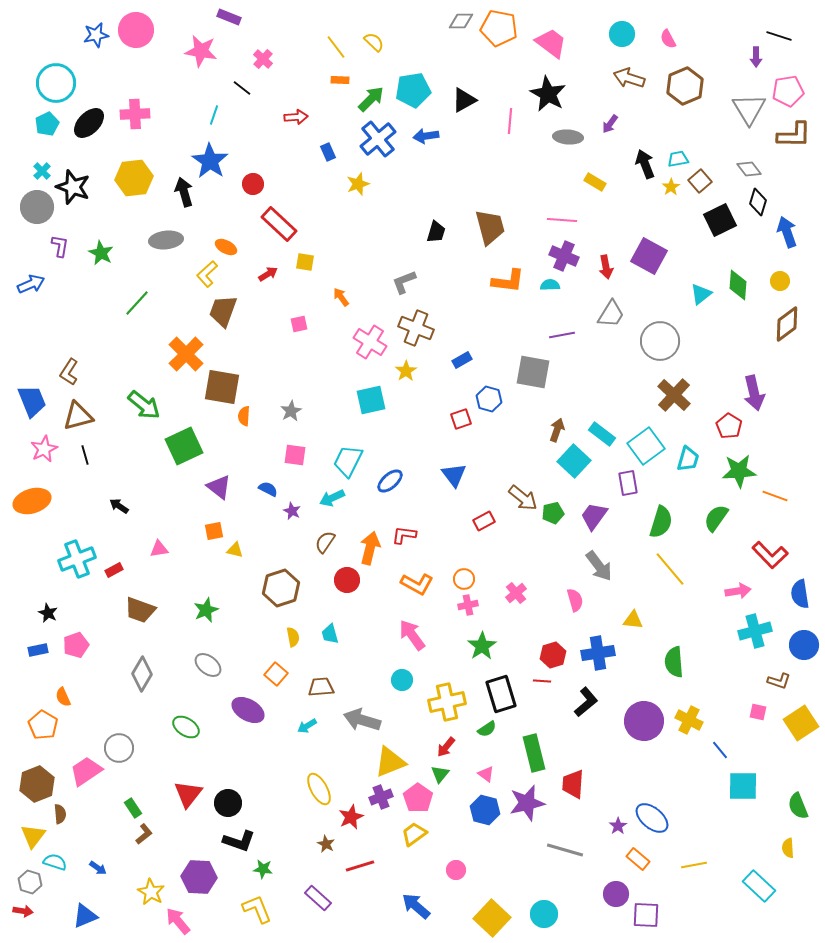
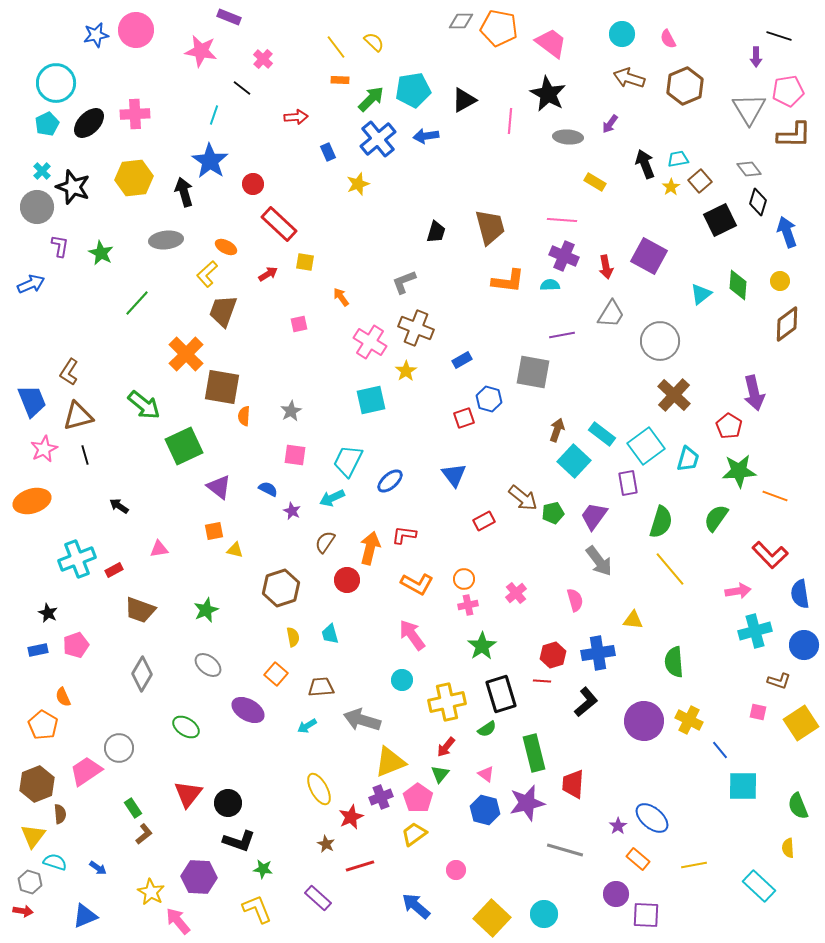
red square at (461, 419): moved 3 px right, 1 px up
gray arrow at (599, 566): moved 5 px up
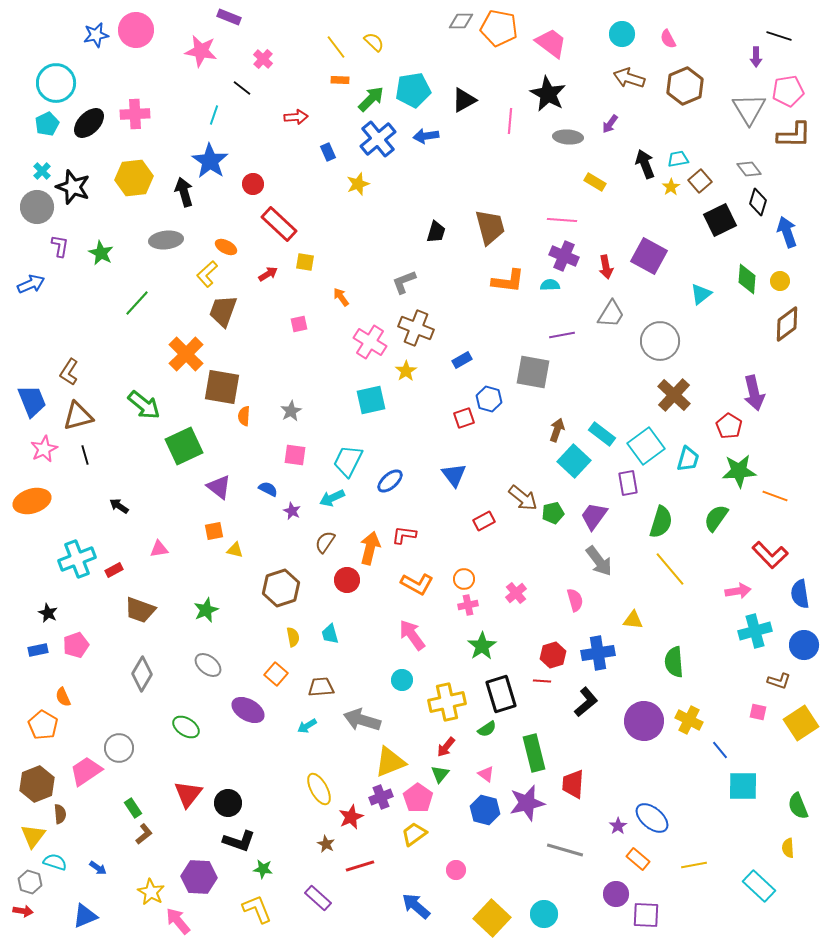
green diamond at (738, 285): moved 9 px right, 6 px up
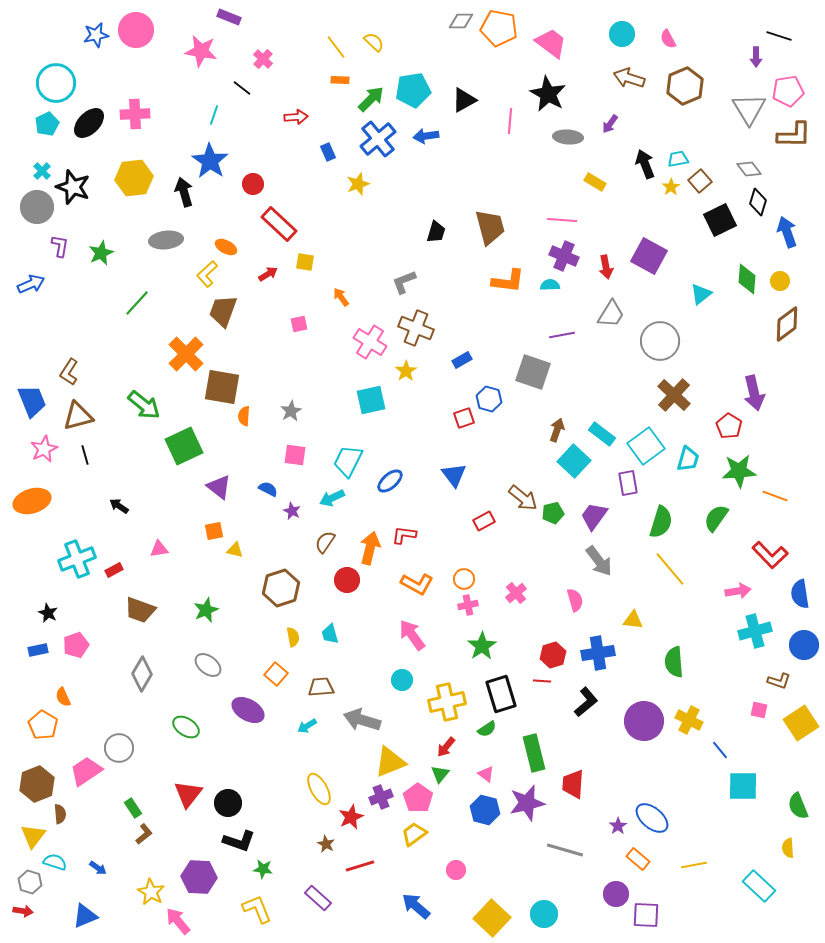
green star at (101, 253): rotated 20 degrees clockwise
gray square at (533, 372): rotated 9 degrees clockwise
pink square at (758, 712): moved 1 px right, 2 px up
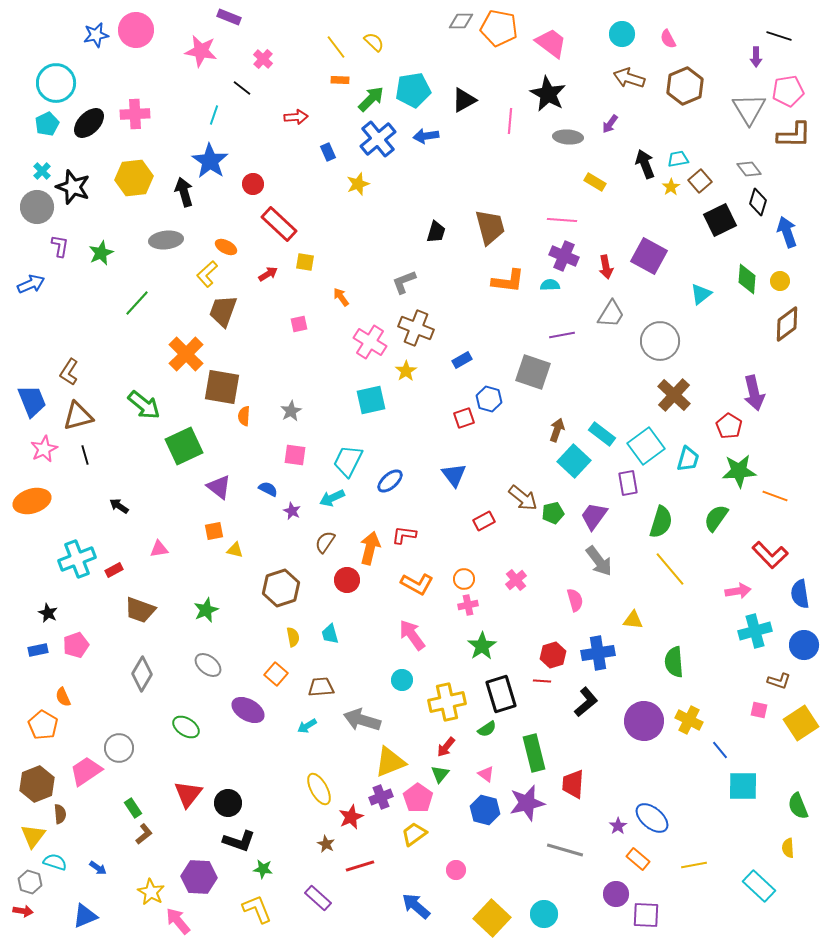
pink cross at (516, 593): moved 13 px up
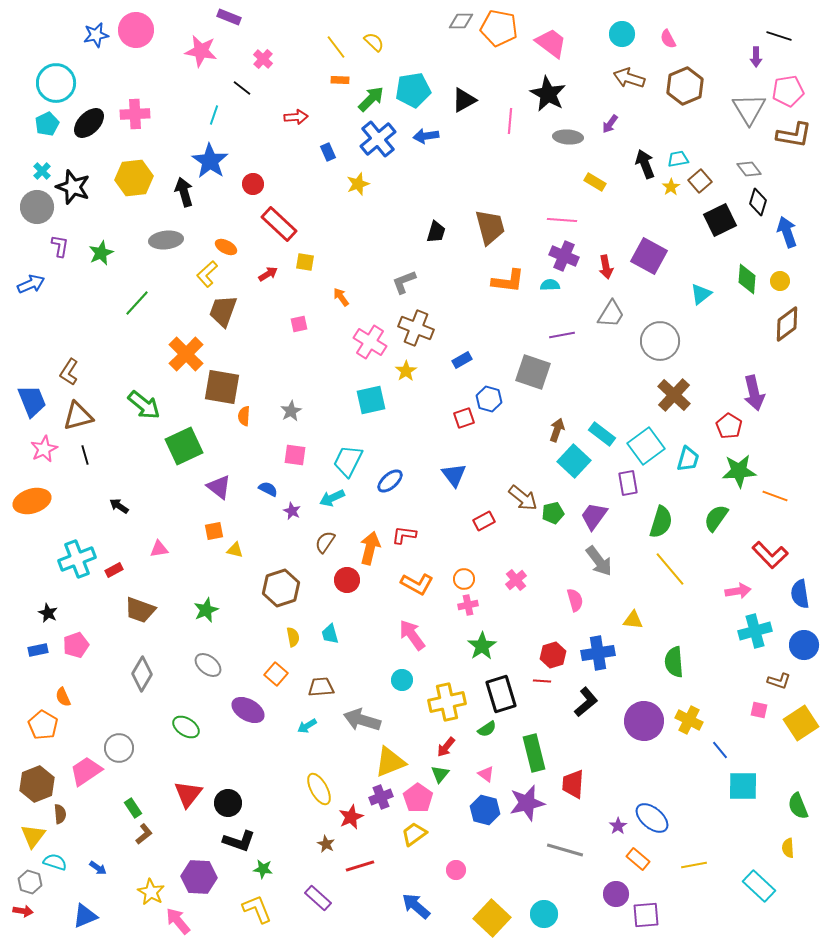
brown L-shape at (794, 135): rotated 9 degrees clockwise
purple square at (646, 915): rotated 8 degrees counterclockwise
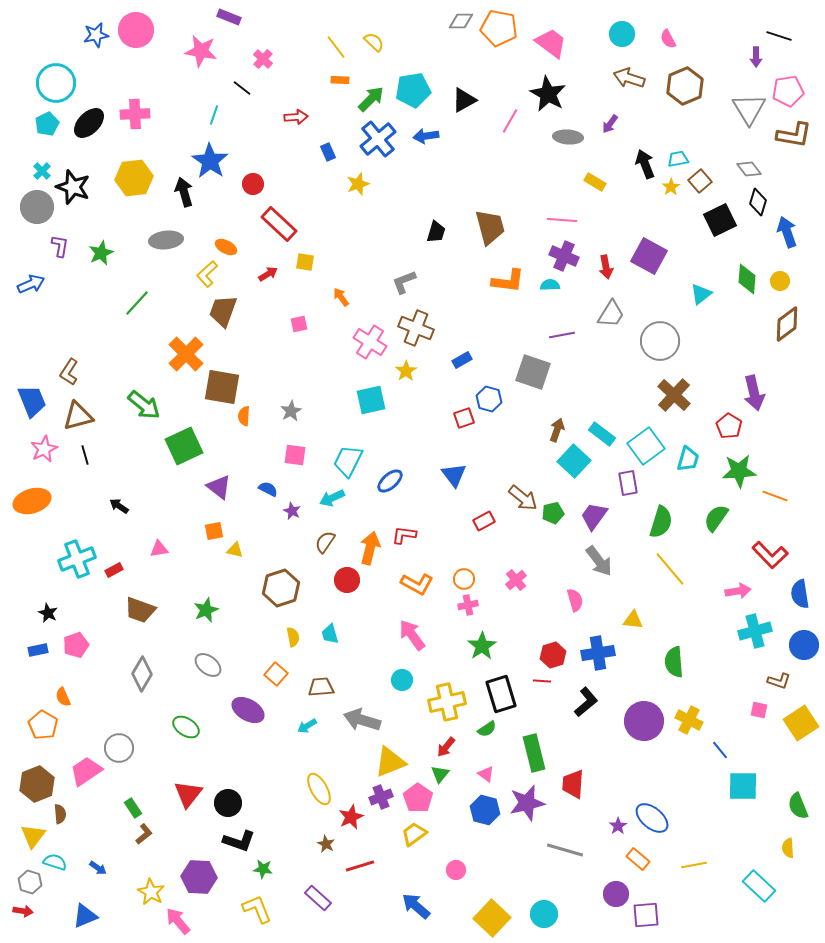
pink line at (510, 121): rotated 25 degrees clockwise
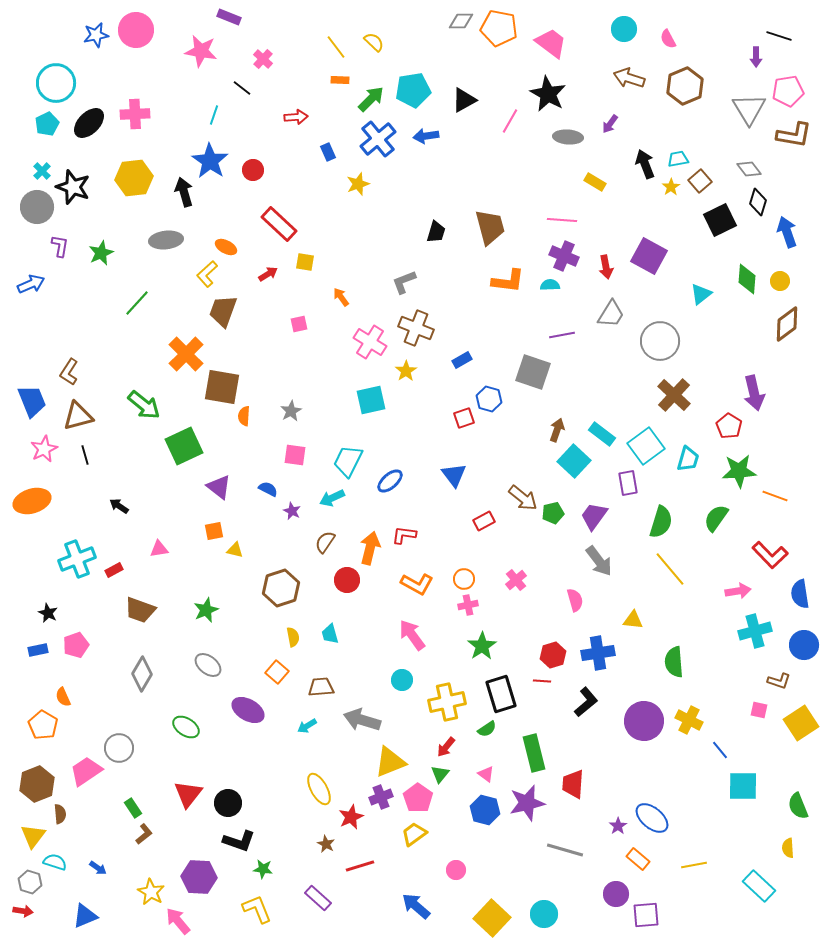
cyan circle at (622, 34): moved 2 px right, 5 px up
red circle at (253, 184): moved 14 px up
orange square at (276, 674): moved 1 px right, 2 px up
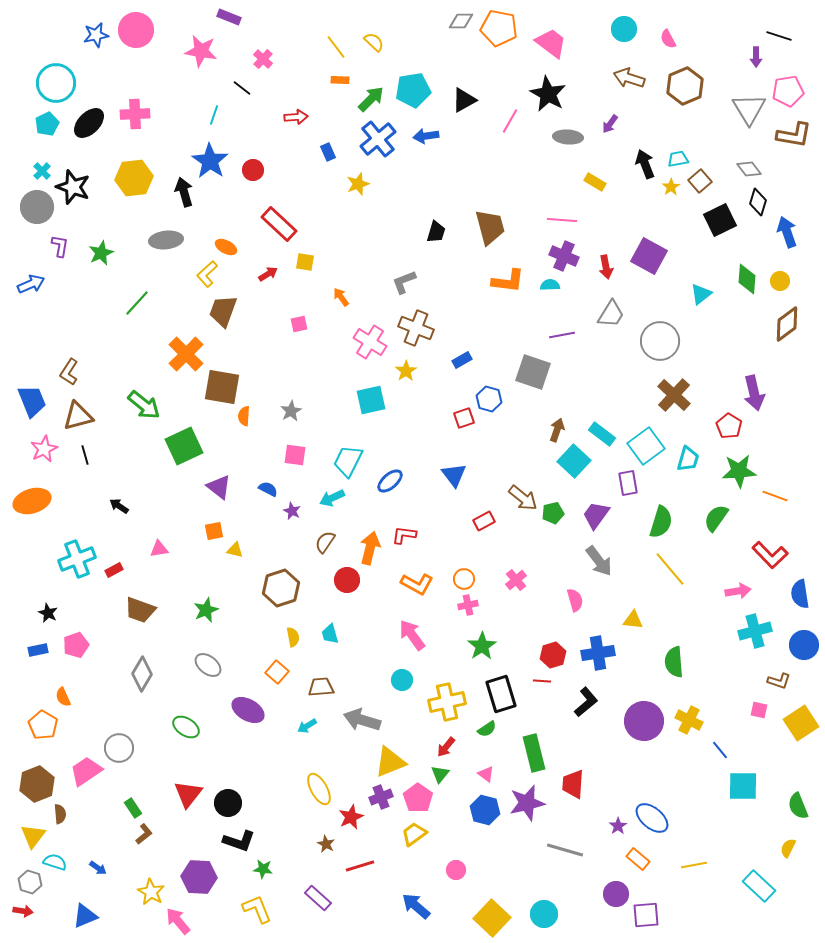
purple trapezoid at (594, 516): moved 2 px right, 1 px up
yellow semicircle at (788, 848): rotated 30 degrees clockwise
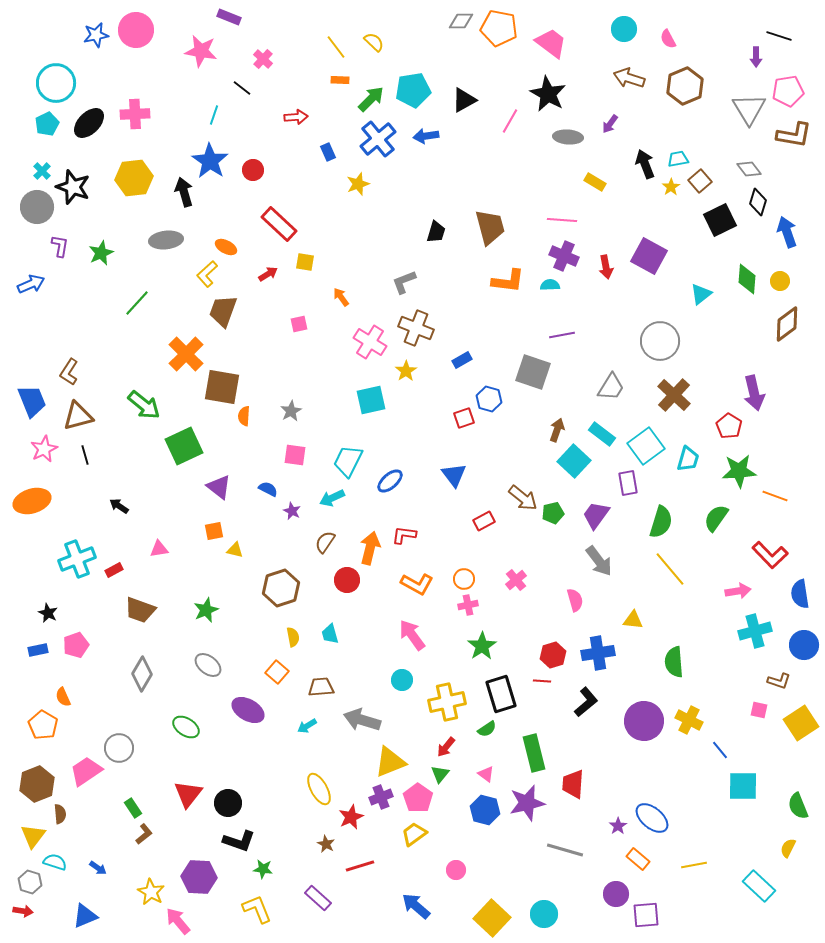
gray trapezoid at (611, 314): moved 73 px down
